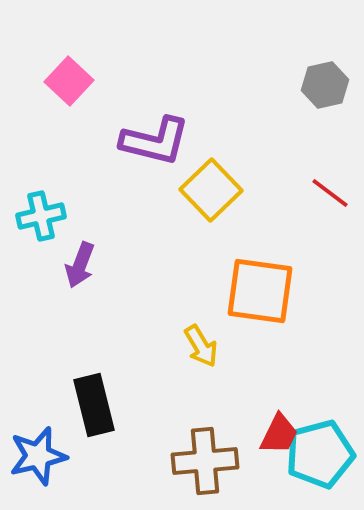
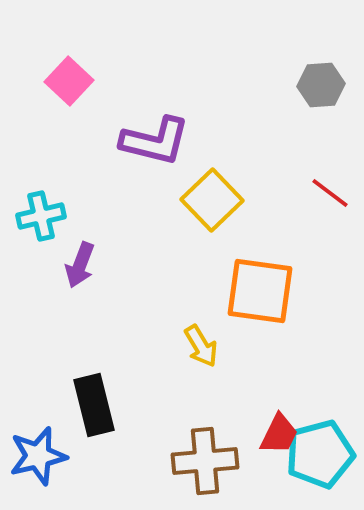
gray hexagon: moved 4 px left; rotated 9 degrees clockwise
yellow square: moved 1 px right, 10 px down
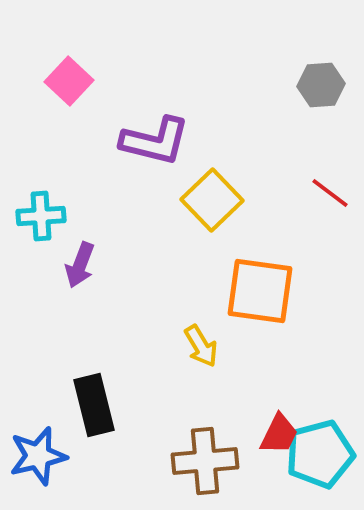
cyan cross: rotated 9 degrees clockwise
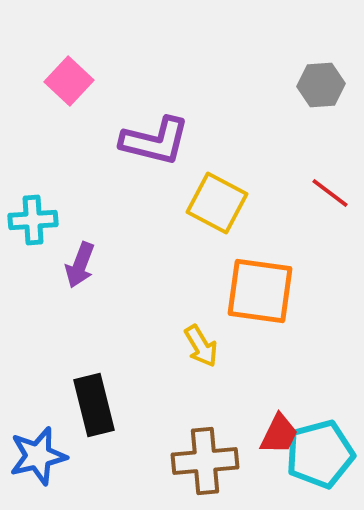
yellow square: moved 5 px right, 3 px down; rotated 18 degrees counterclockwise
cyan cross: moved 8 px left, 4 px down
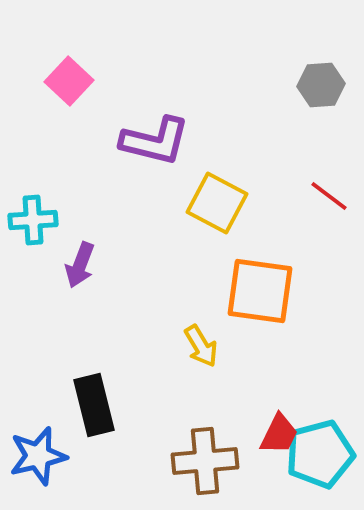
red line: moved 1 px left, 3 px down
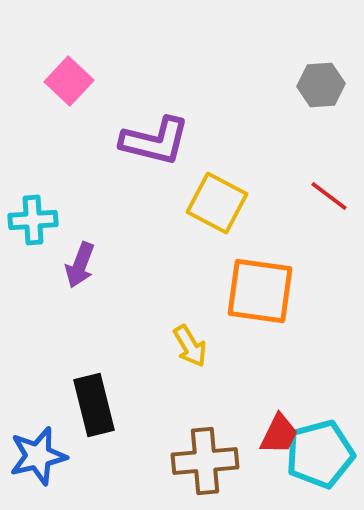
yellow arrow: moved 11 px left
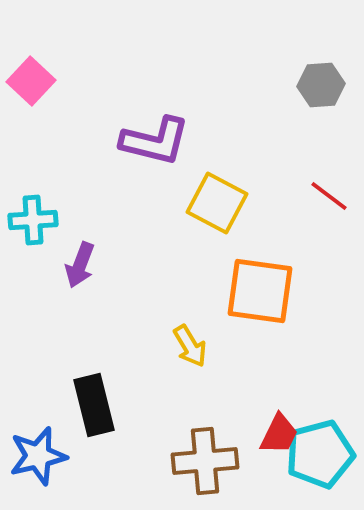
pink square: moved 38 px left
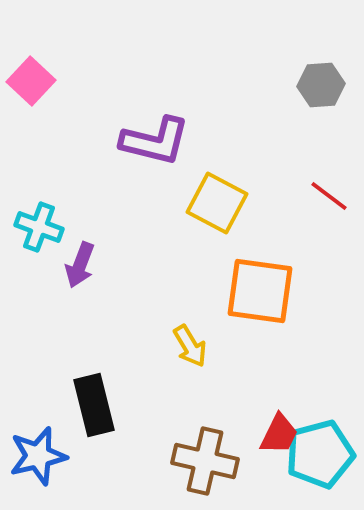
cyan cross: moved 6 px right, 7 px down; rotated 24 degrees clockwise
brown cross: rotated 18 degrees clockwise
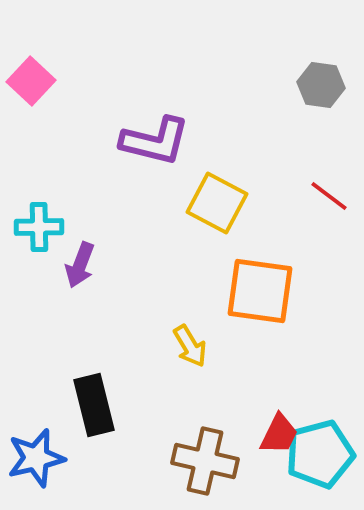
gray hexagon: rotated 12 degrees clockwise
cyan cross: rotated 21 degrees counterclockwise
blue star: moved 2 px left, 2 px down
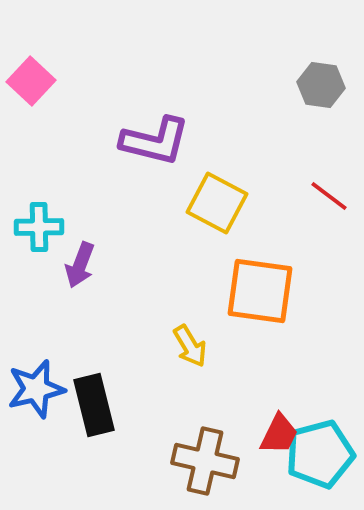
blue star: moved 69 px up
